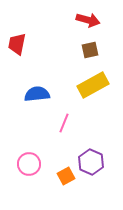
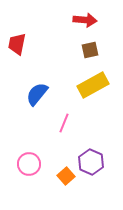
red arrow: moved 3 px left; rotated 10 degrees counterclockwise
blue semicircle: rotated 45 degrees counterclockwise
orange square: rotated 12 degrees counterclockwise
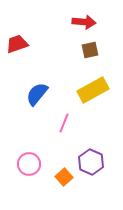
red arrow: moved 1 px left, 2 px down
red trapezoid: rotated 60 degrees clockwise
yellow rectangle: moved 5 px down
orange square: moved 2 px left, 1 px down
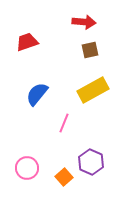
red trapezoid: moved 10 px right, 2 px up
pink circle: moved 2 px left, 4 px down
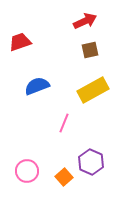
red arrow: moved 1 px right, 1 px up; rotated 30 degrees counterclockwise
red trapezoid: moved 7 px left
blue semicircle: moved 8 px up; rotated 30 degrees clockwise
pink circle: moved 3 px down
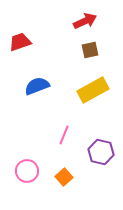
pink line: moved 12 px down
purple hexagon: moved 10 px right, 10 px up; rotated 10 degrees counterclockwise
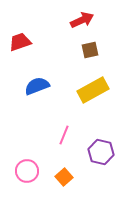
red arrow: moved 3 px left, 1 px up
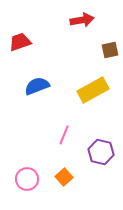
red arrow: rotated 15 degrees clockwise
brown square: moved 20 px right
pink circle: moved 8 px down
